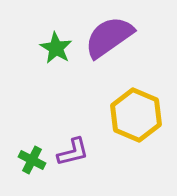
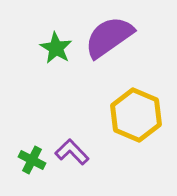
purple L-shape: moved 1 px left; rotated 120 degrees counterclockwise
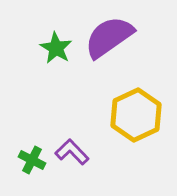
yellow hexagon: rotated 12 degrees clockwise
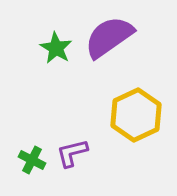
purple L-shape: moved 1 px down; rotated 60 degrees counterclockwise
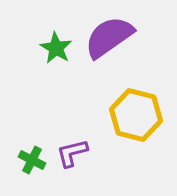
yellow hexagon: rotated 21 degrees counterclockwise
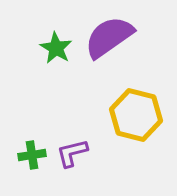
green cross: moved 5 px up; rotated 36 degrees counterclockwise
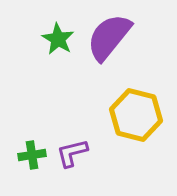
purple semicircle: rotated 16 degrees counterclockwise
green star: moved 2 px right, 9 px up
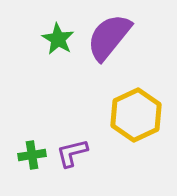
yellow hexagon: rotated 21 degrees clockwise
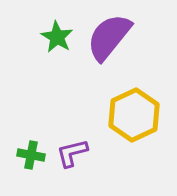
green star: moved 1 px left, 2 px up
yellow hexagon: moved 2 px left
green cross: moved 1 px left; rotated 20 degrees clockwise
